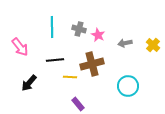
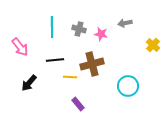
pink star: moved 3 px right, 1 px up; rotated 16 degrees counterclockwise
gray arrow: moved 20 px up
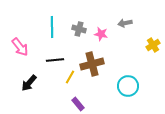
yellow cross: rotated 16 degrees clockwise
yellow line: rotated 64 degrees counterclockwise
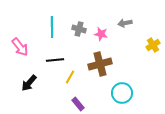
brown cross: moved 8 px right
cyan circle: moved 6 px left, 7 px down
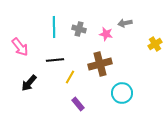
cyan line: moved 2 px right
pink star: moved 5 px right
yellow cross: moved 2 px right, 1 px up
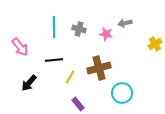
black line: moved 1 px left
brown cross: moved 1 px left, 4 px down
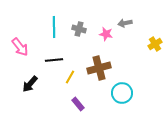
black arrow: moved 1 px right, 1 px down
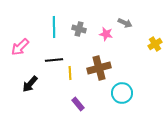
gray arrow: rotated 144 degrees counterclockwise
pink arrow: rotated 84 degrees clockwise
yellow line: moved 4 px up; rotated 32 degrees counterclockwise
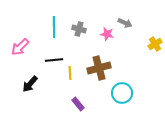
pink star: moved 1 px right
